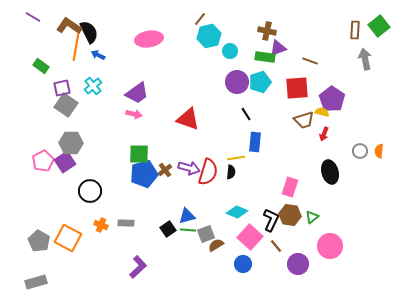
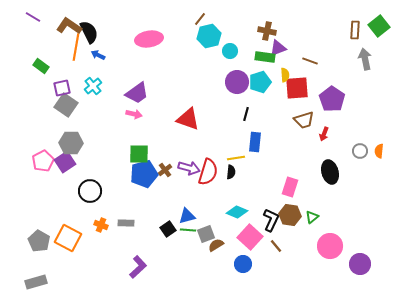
yellow semicircle at (322, 112): moved 37 px left, 37 px up; rotated 72 degrees clockwise
black line at (246, 114): rotated 48 degrees clockwise
purple circle at (298, 264): moved 62 px right
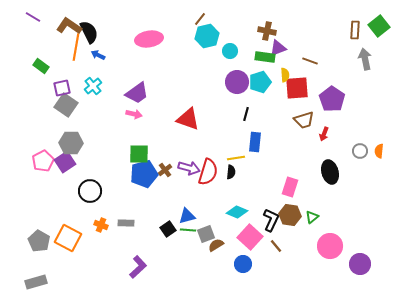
cyan hexagon at (209, 36): moved 2 px left
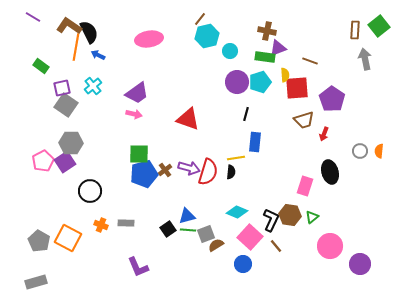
pink rectangle at (290, 187): moved 15 px right, 1 px up
purple L-shape at (138, 267): rotated 110 degrees clockwise
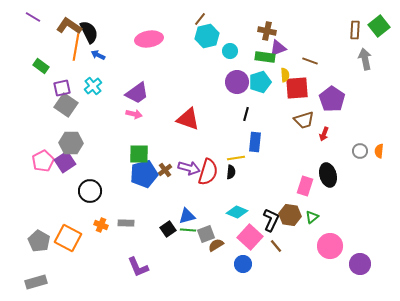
black ellipse at (330, 172): moved 2 px left, 3 px down
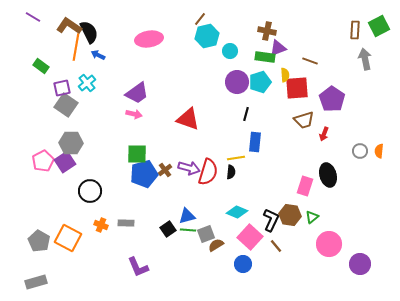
green square at (379, 26): rotated 10 degrees clockwise
cyan cross at (93, 86): moved 6 px left, 3 px up
green square at (139, 154): moved 2 px left
pink circle at (330, 246): moved 1 px left, 2 px up
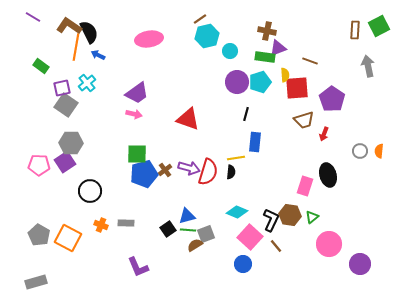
brown line at (200, 19): rotated 16 degrees clockwise
gray arrow at (365, 59): moved 3 px right, 7 px down
pink pentagon at (43, 161): moved 4 px left, 4 px down; rotated 30 degrees clockwise
gray pentagon at (39, 241): moved 6 px up
brown semicircle at (216, 245): moved 21 px left
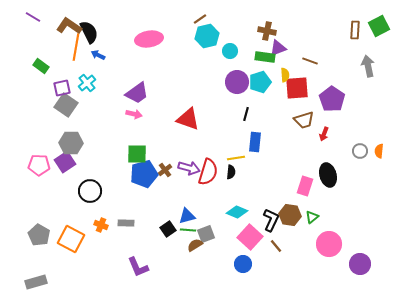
orange square at (68, 238): moved 3 px right, 1 px down
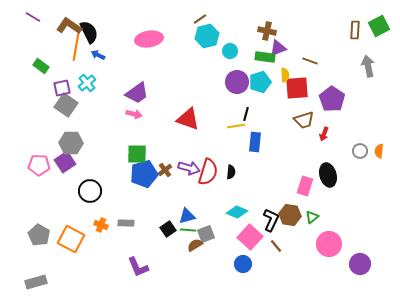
yellow line at (236, 158): moved 32 px up
